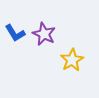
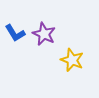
yellow star: rotated 20 degrees counterclockwise
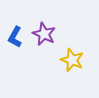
blue L-shape: moved 4 px down; rotated 60 degrees clockwise
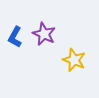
yellow star: moved 2 px right
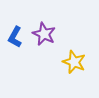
yellow star: moved 2 px down
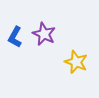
yellow star: moved 2 px right
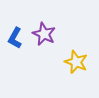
blue L-shape: moved 1 px down
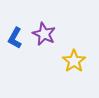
yellow star: moved 2 px left, 1 px up; rotated 15 degrees clockwise
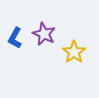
yellow star: moved 9 px up
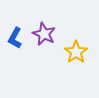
yellow star: moved 2 px right
